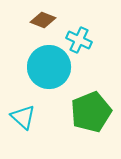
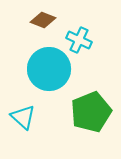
cyan circle: moved 2 px down
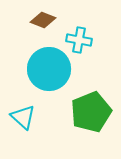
cyan cross: rotated 15 degrees counterclockwise
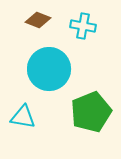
brown diamond: moved 5 px left
cyan cross: moved 4 px right, 14 px up
cyan triangle: rotated 32 degrees counterclockwise
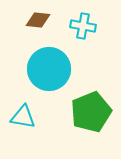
brown diamond: rotated 15 degrees counterclockwise
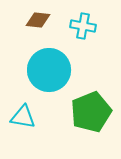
cyan circle: moved 1 px down
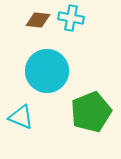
cyan cross: moved 12 px left, 8 px up
cyan circle: moved 2 px left, 1 px down
cyan triangle: moved 2 px left; rotated 12 degrees clockwise
